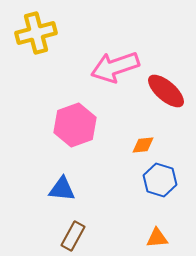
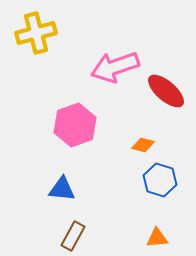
orange diamond: rotated 20 degrees clockwise
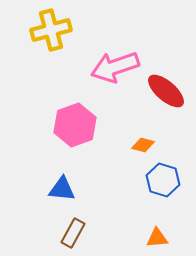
yellow cross: moved 15 px right, 3 px up
blue hexagon: moved 3 px right
brown rectangle: moved 3 px up
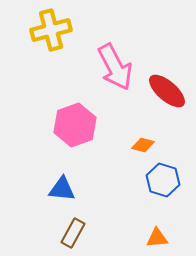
pink arrow: rotated 99 degrees counterclockwise
red ellipse: moved 1 px right
